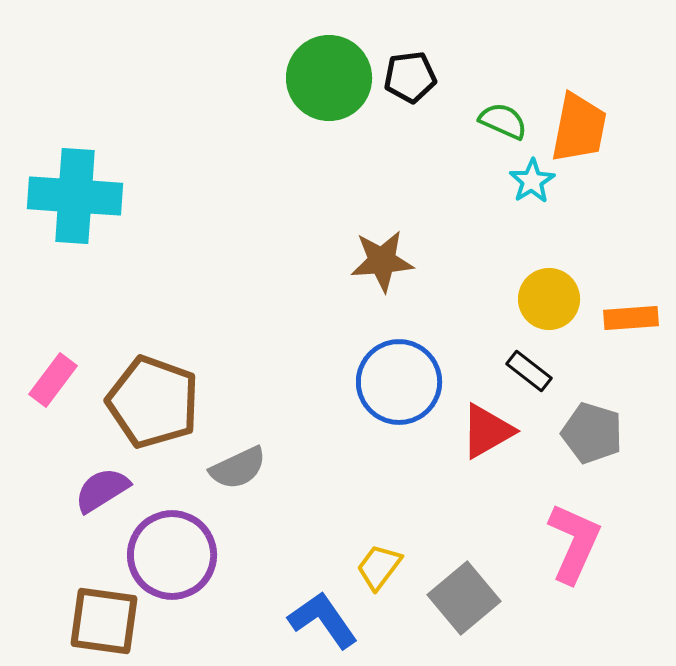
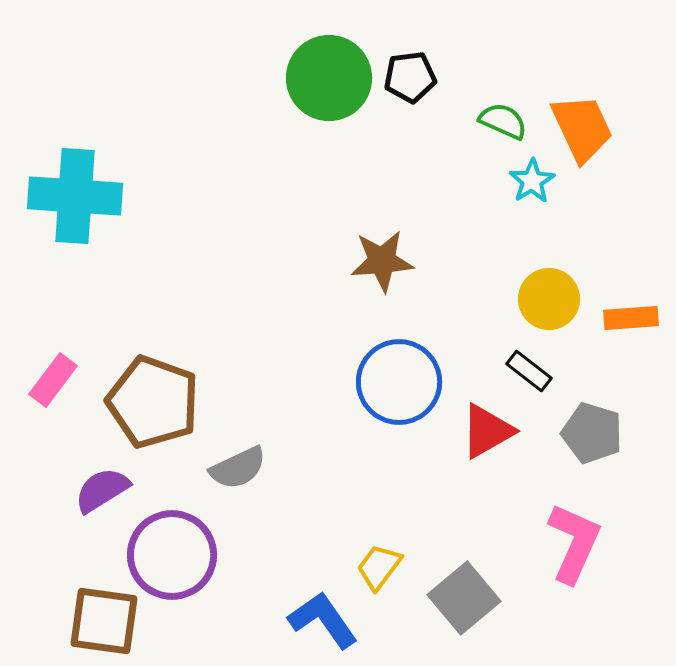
orange trapezoid: moved 3 px right; rotated 36 degrees counterclockwise
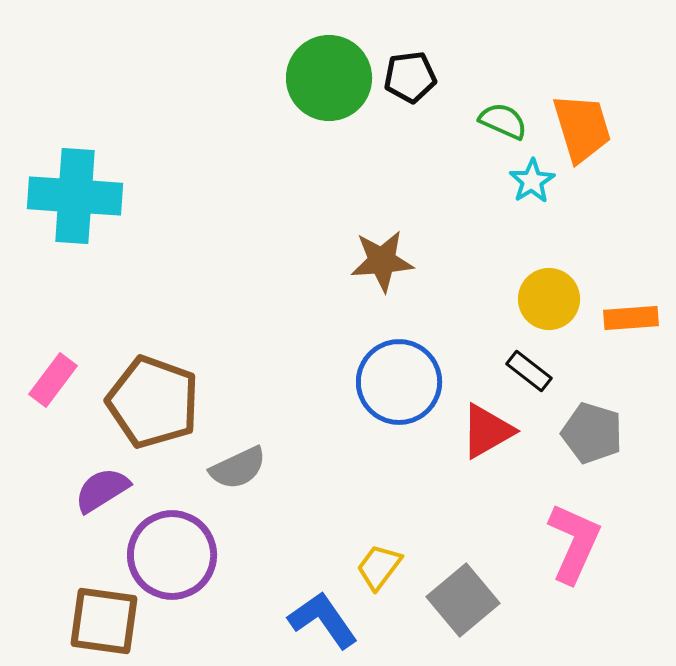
orange trapezoid: rotated 8 degrees clockwise
gray square: moved 1 px left, 2 px down
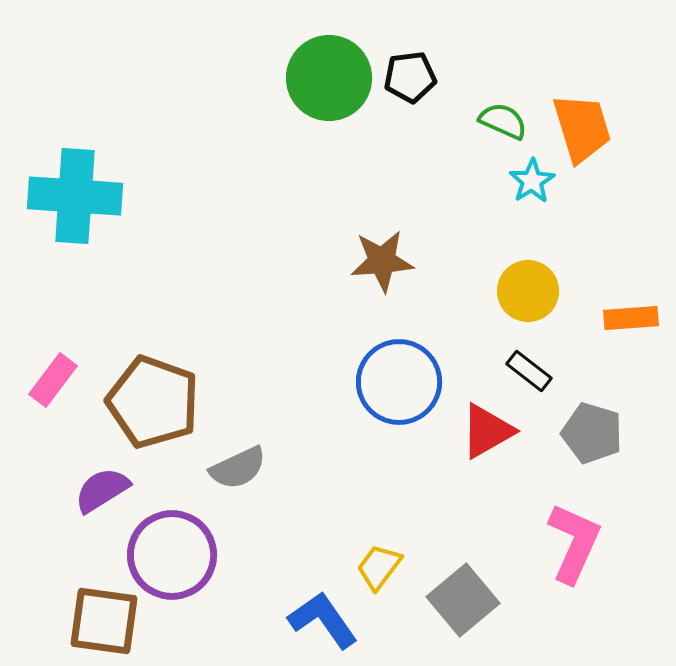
yellow circle: moved 21 px left, 8 px up
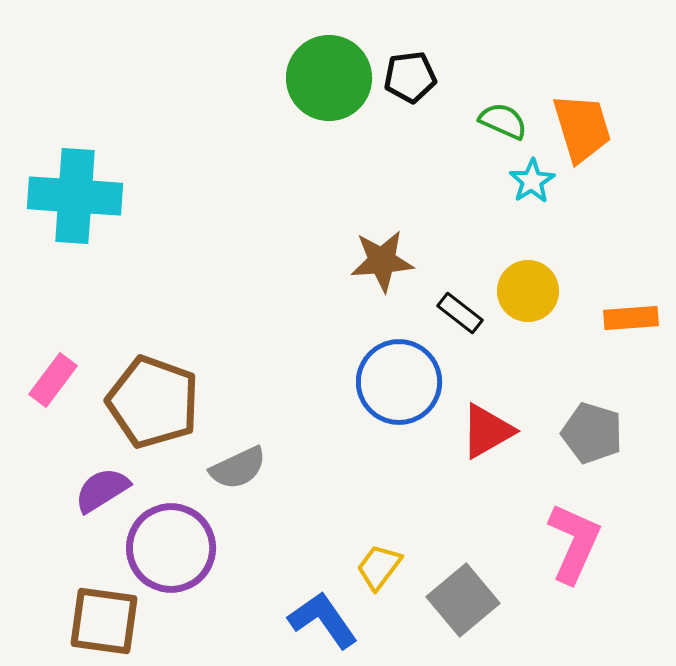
black rectangle: moved 69 px left, 58 px up
purple circle: moved 1 px left, 7 px up
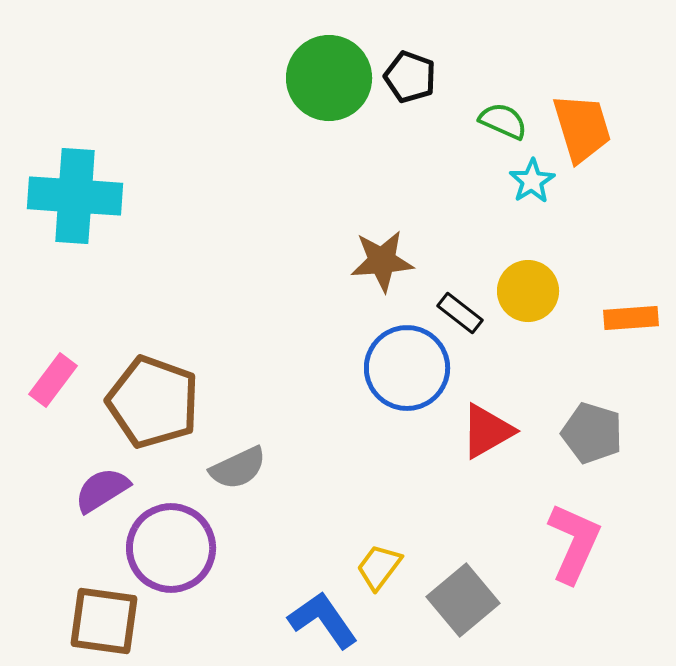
black pentagon: rotated 27 degrees clockwise
blue circle: moved 8 px right, 14 px up
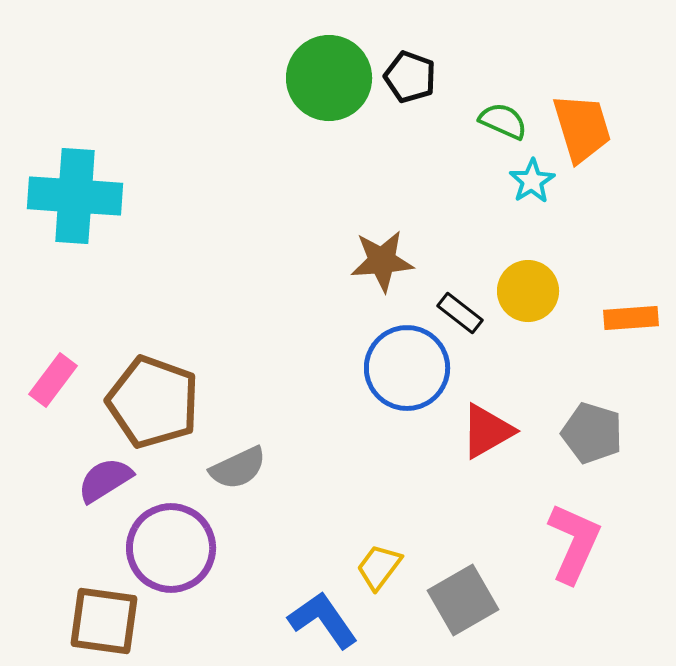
purple semicircle: moved 3 px right, 10 px up
gray square: rotated 10 degrees clockwise
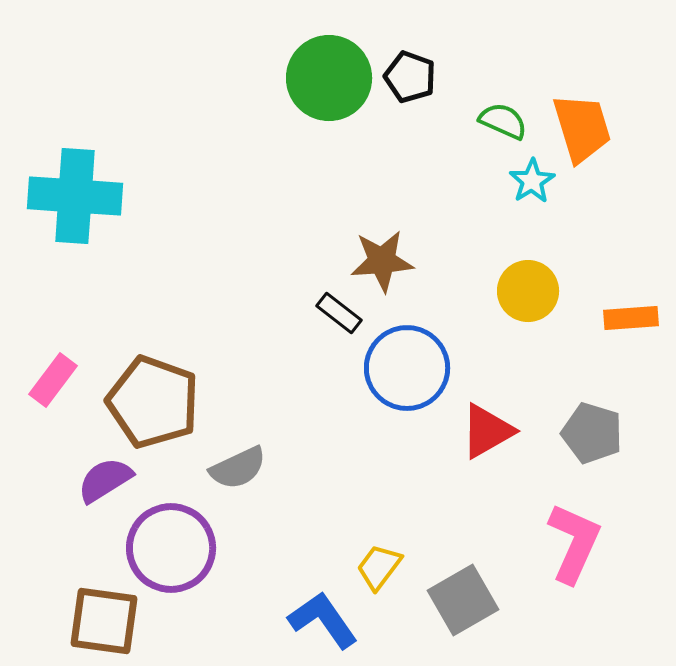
black rectangle: moved 121 px left
